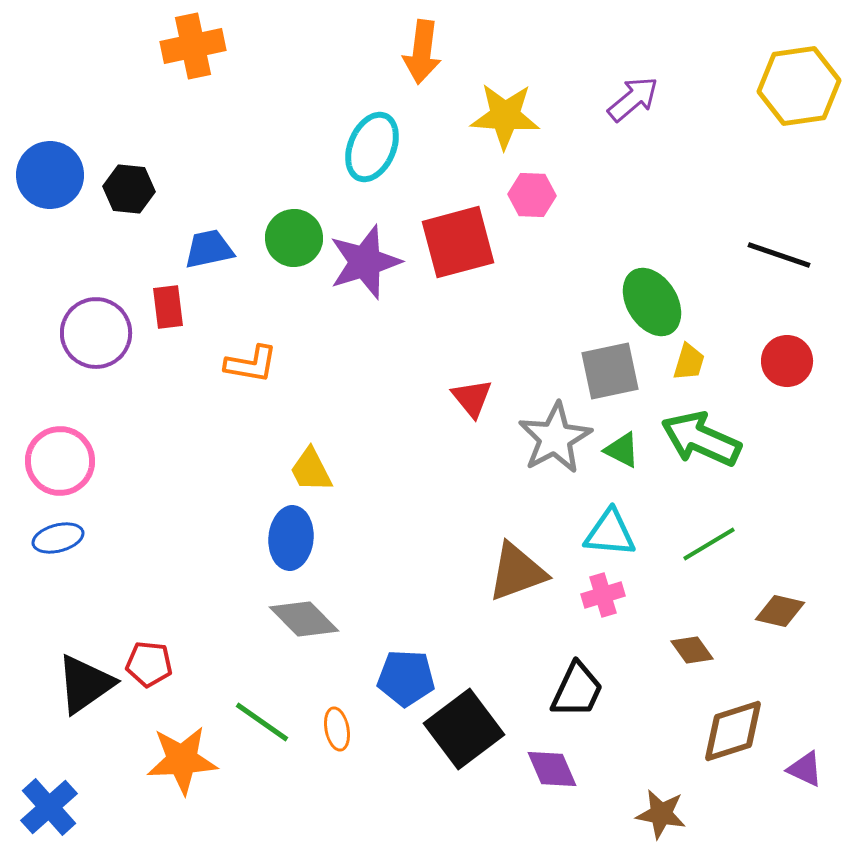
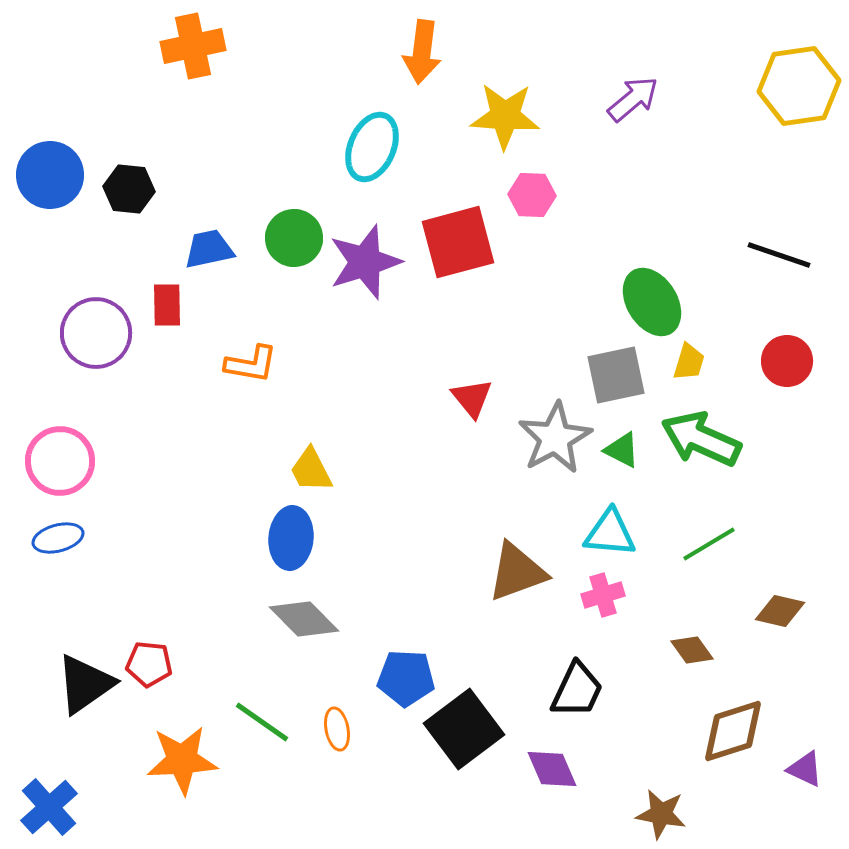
red rectangle at (168, 307): moved 1 px left, 2 px up; rotated 6 degrees clockwise
gray square at (610, 371): moved 6 px right, 4 px down
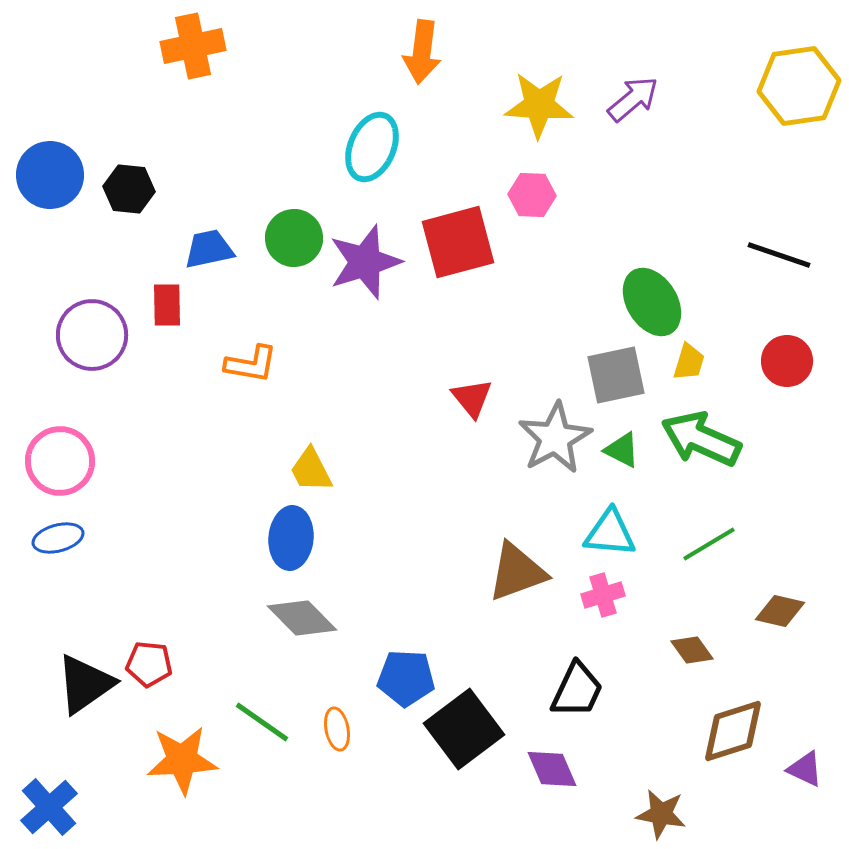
yellow star at (505, 116): moved 34 px right, 11 px up
purple circle at (96, 333): moved 4 px left, 2 px down
gray diamond at (304, 619): moved 2 px left, 1 px up
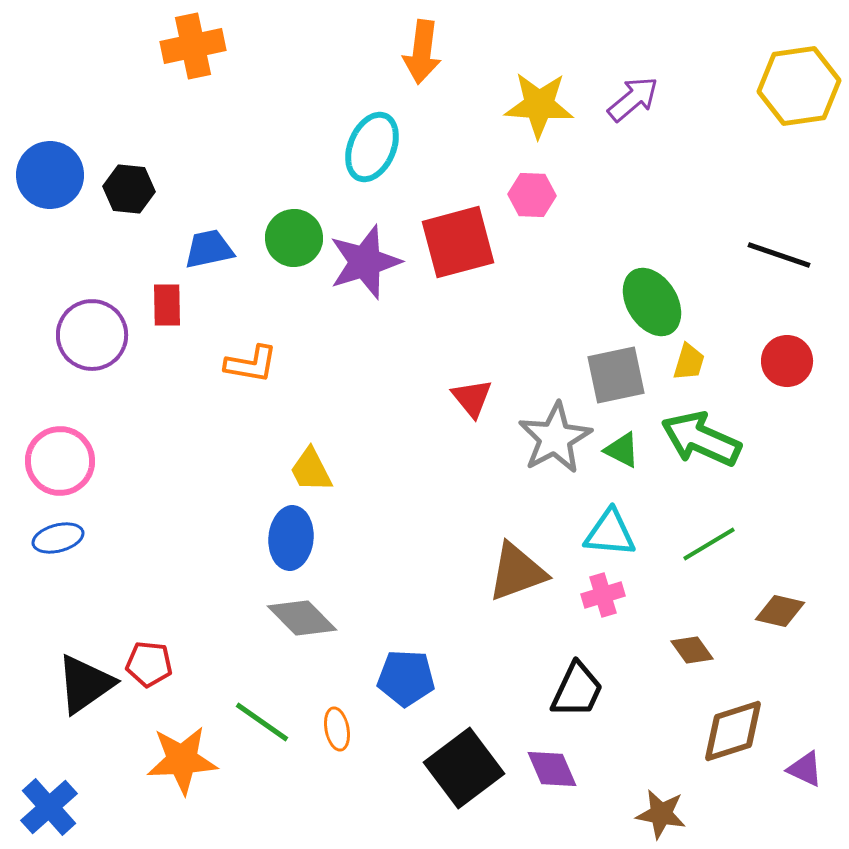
black square at (464, 729): moved 39 px down
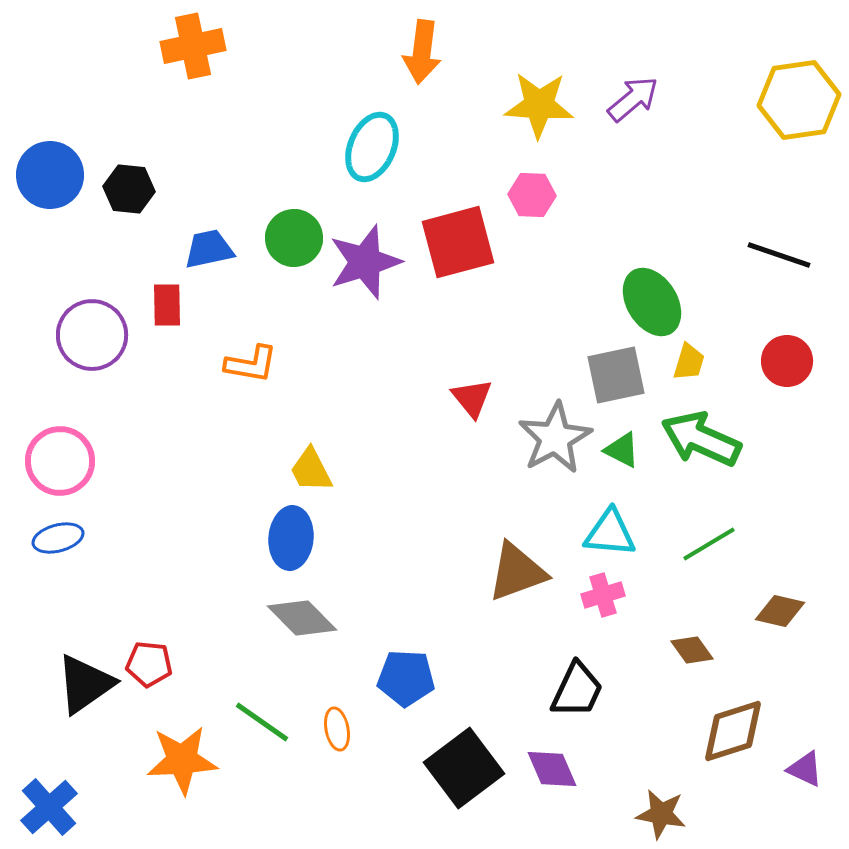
yellow hexagon at (799, 86): moved 14 px down
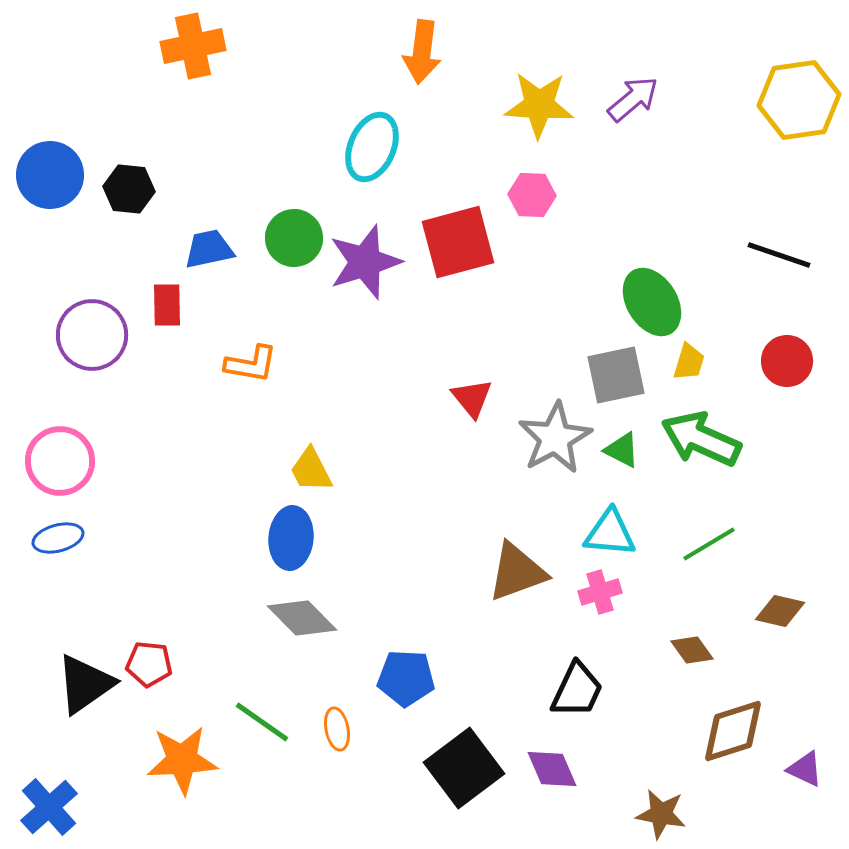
pink cross at (603, 595): moved 3 px left, 3 px up
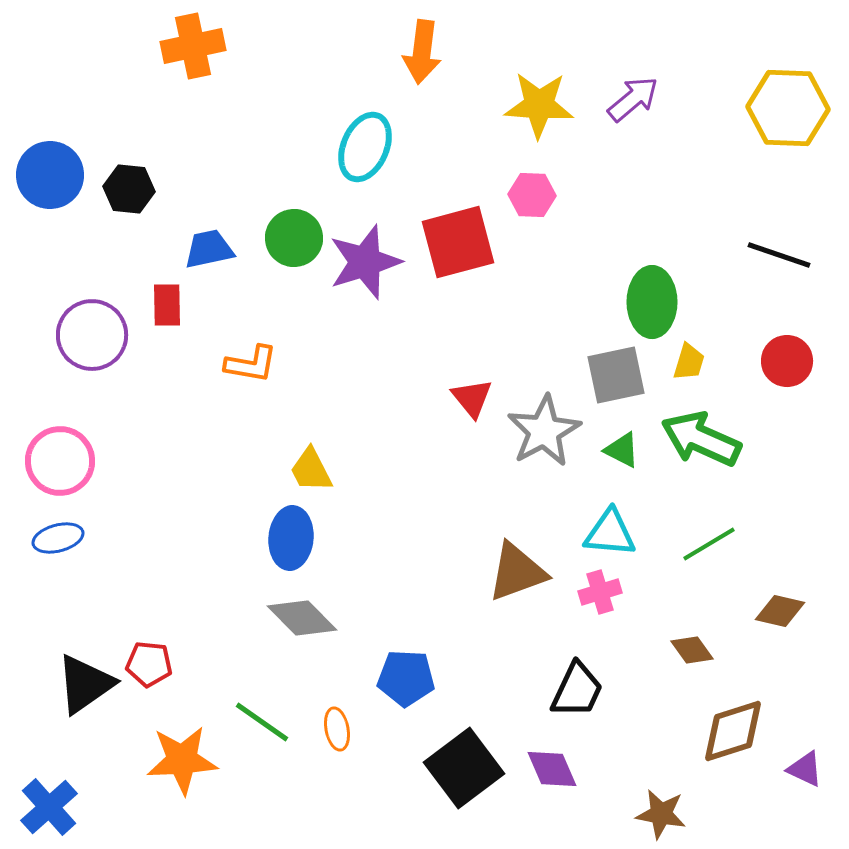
yellow hexagon at (799, 100): moved 11 px left, 8 px down; rotated 10 degrees clockwise
cyan ellipse at (372, 147): moved 7 px left
green ellipse at (652, 302): rotated 32 degrees clockwise
gray star at (555, 438): moved 11 px left, 7 px up
